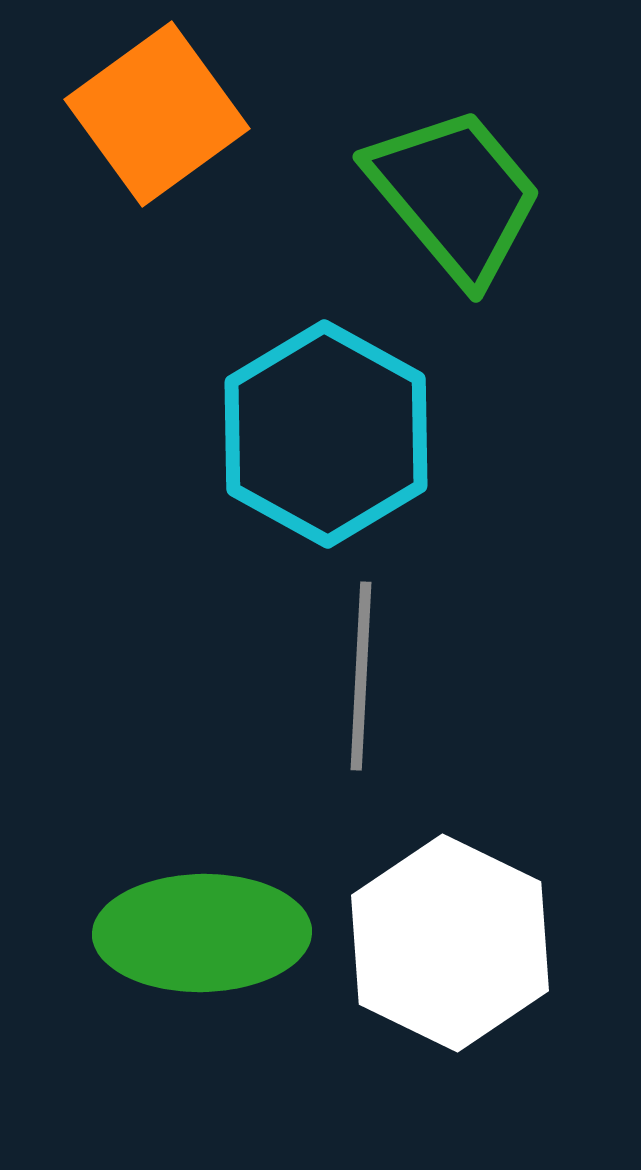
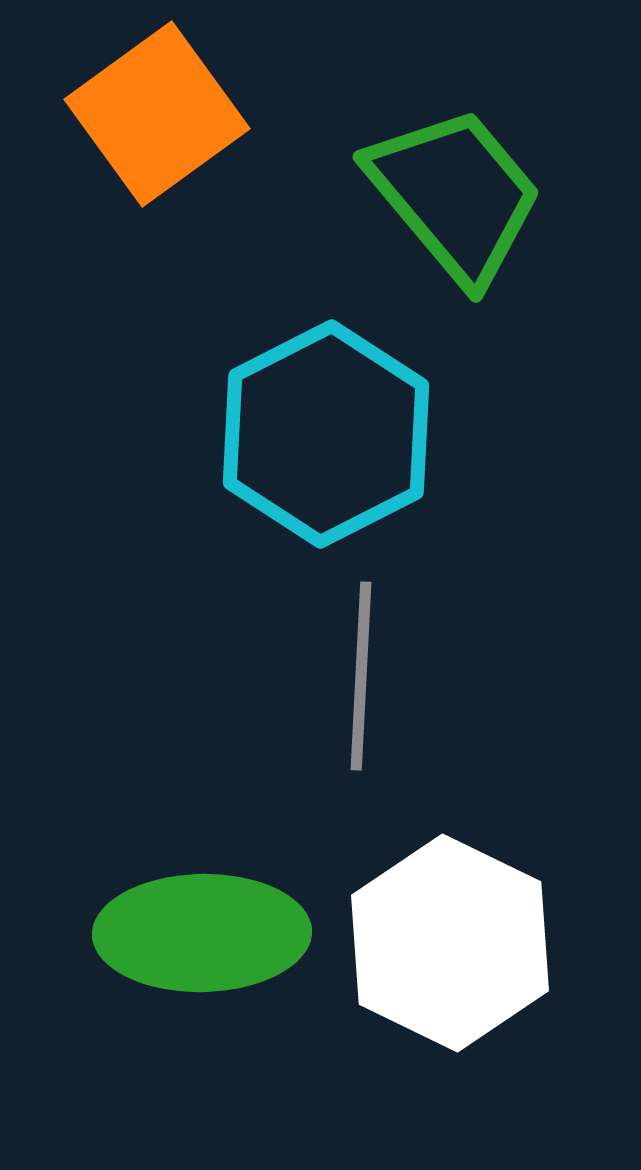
cyan hexagon: rotated 4 degrees clockwise
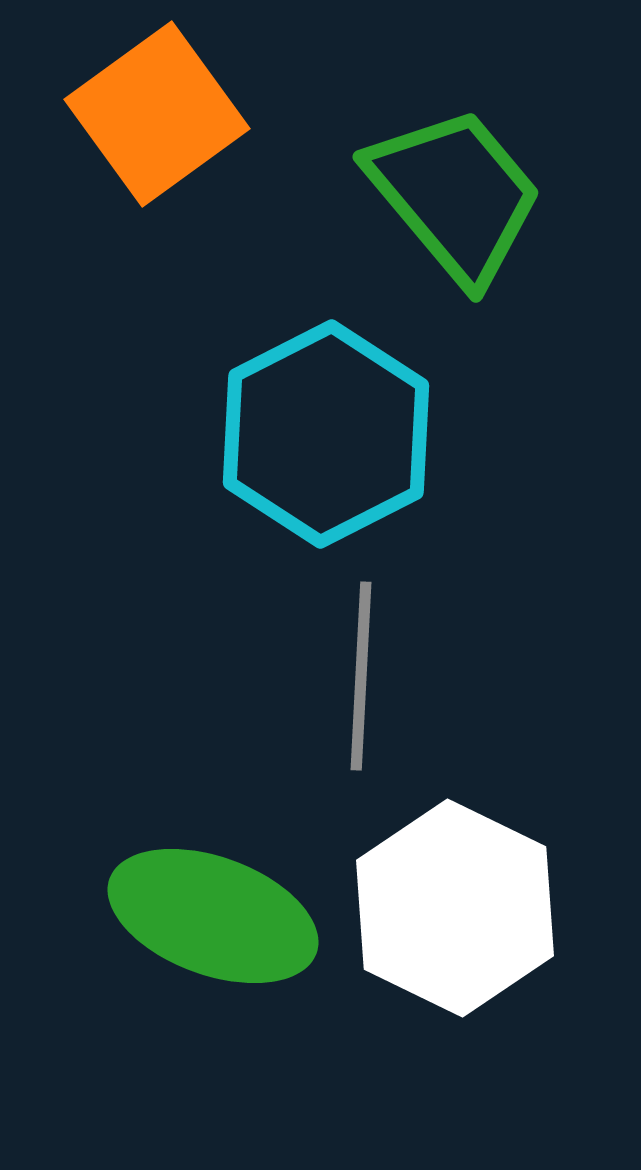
green ellipse: moved 11 px right, 17 px up; rotated 21 degrees clockwise
white hexagon: moved 5 px right, 35 px up
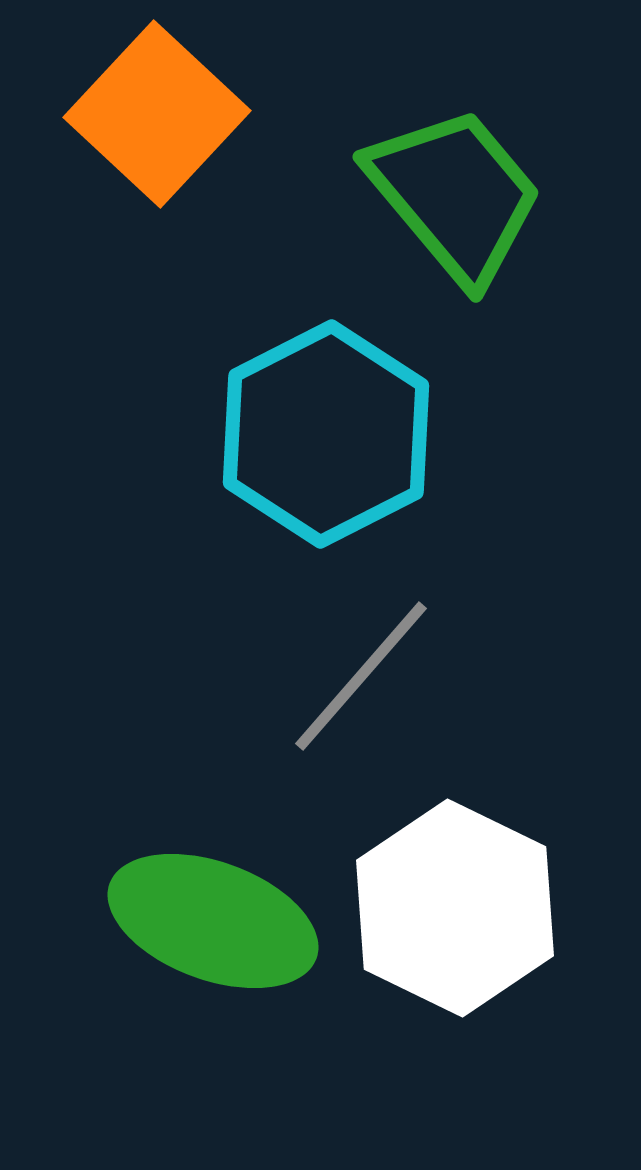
orange square: rotated 11 degrees counterclockwise
gray line: rotated 38 degrees clockwise
green ellipse: moved 5 px down
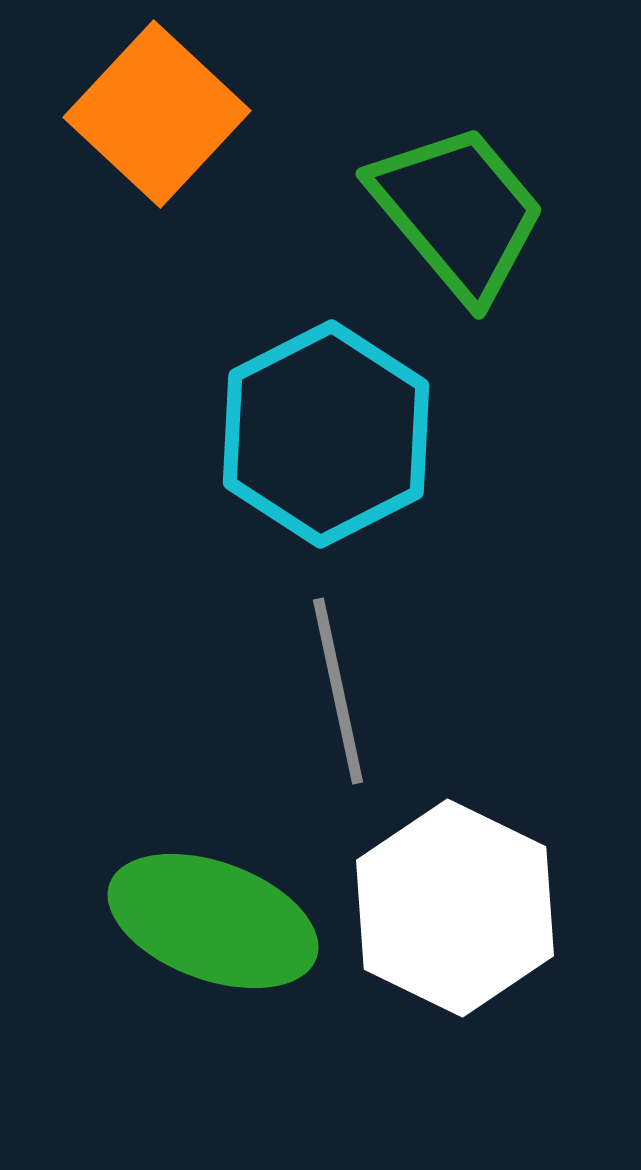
green trapezoid: moved 3 px right, 17 px down
gray line: moved 23 px left, 15 px down; rotated 53 degrees counterclockwise
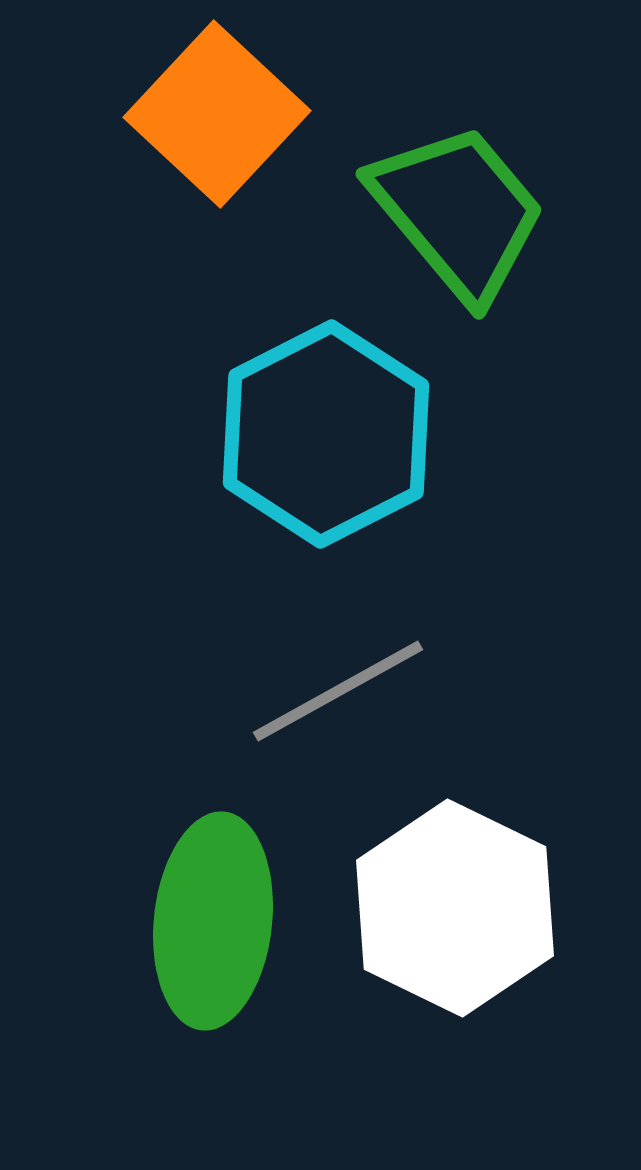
orange square: moved 60 px right
gray line: rotated 73 degrees clockwise
green ellipse: rotated 76 degrees clockwise
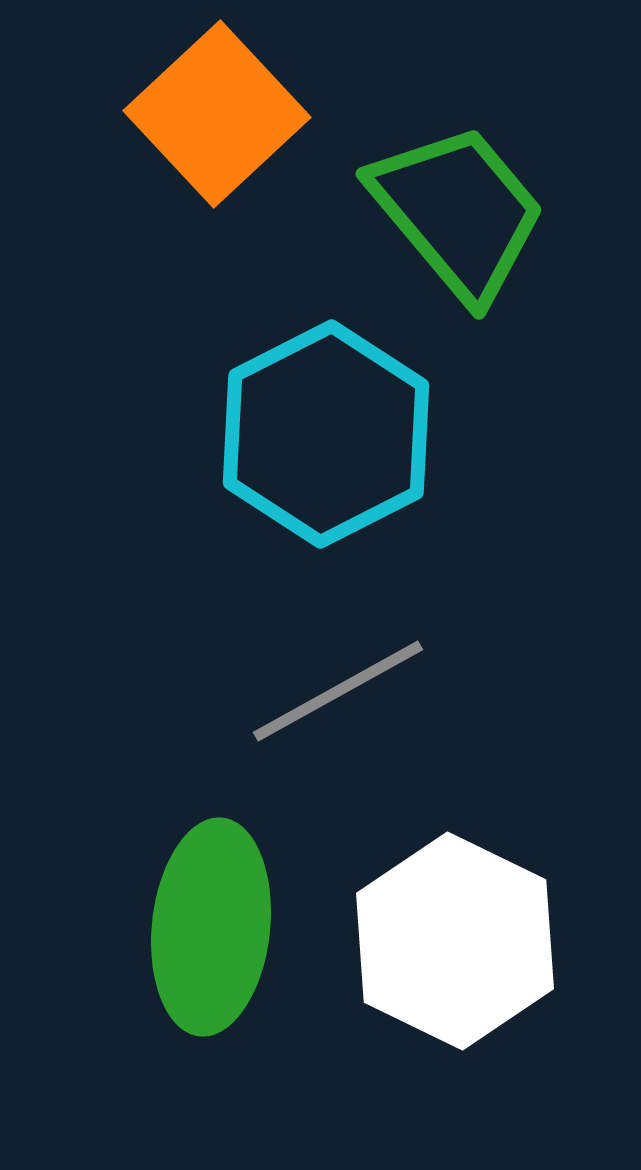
orange square: rotated 4 degrees clockwise
white hexagon: moved 33 px down
green ellipse: moved 2 px left, 6 px down
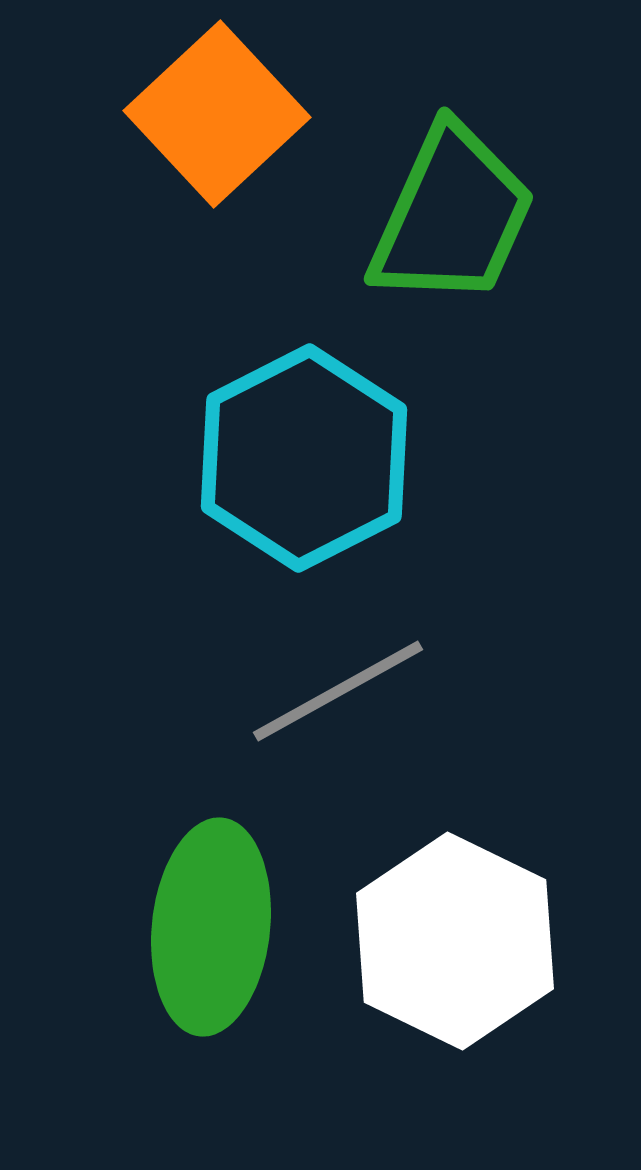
green trapezoid: moved 6 px left, 4 px down; rotated 64 degrees clockwise
cyan hexagon: moved 22 px left, 24 px down
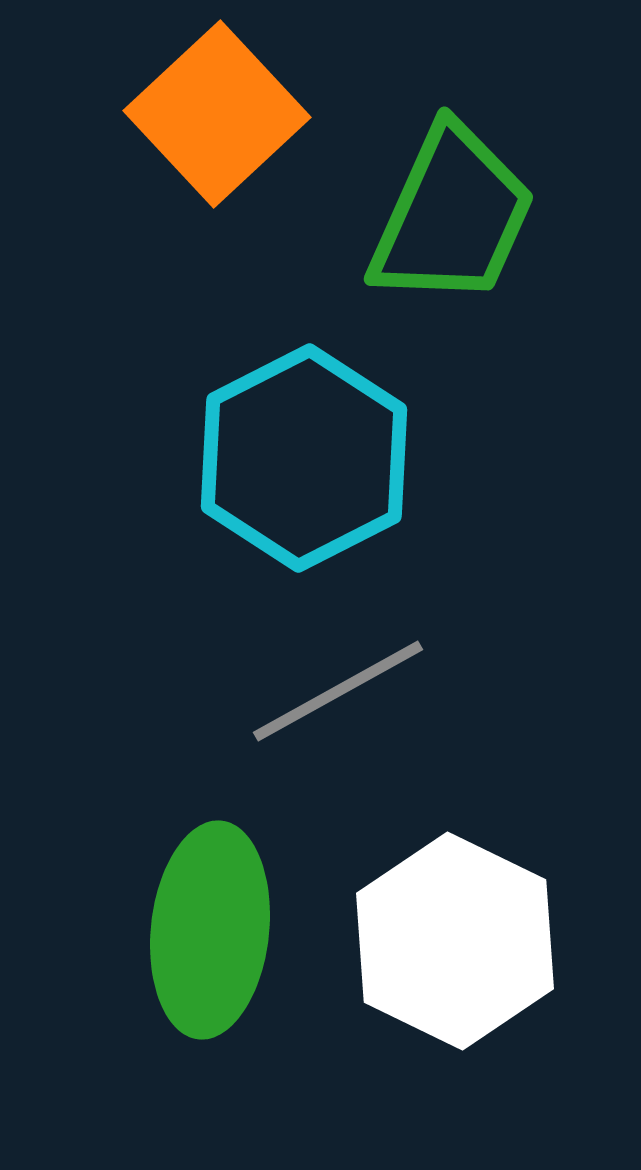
green ellipse: moved 1 px left, 3 px down
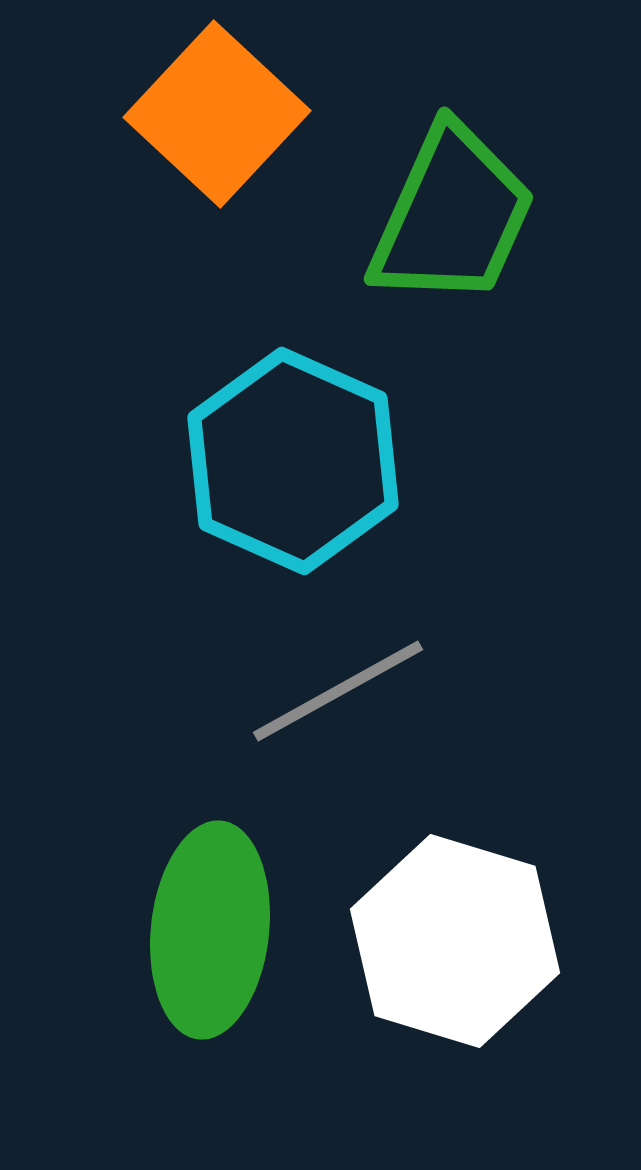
orange square: rotated 4 degrees counterclockwise
cyan hexagon: moved 11 px left, 3 px down; rotated 9 degrees counterclockwise
white hexagon: rotated 9 degrees counterclockwise
